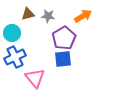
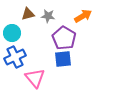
purple pentagon: rotated 10 degrees counterclockwise
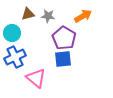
pink triangle: moved 1 px right; rotated 10 degrees counterclockwise
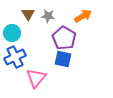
brown triangle: rotated 48 degrees counterclockwise
blue square: rotated 18 degrees clockwise
pink triangle: rotated 30 degrees clockwise
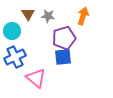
orange arrow: rotated 42 degrees counterclockwise
cyan circle: moved 2 px up
purple pentagon: rotated 25 degrees clockwise
blue square: moved 2 px up; rotated 18 degrees counterclockwise
pink triangle: rotated 30 degrees counterclockwise
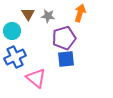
orange arrow: moved 3 px left, 3 px up
blue square: moved 3 px right, 2 px down
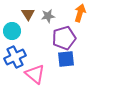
gray star: rotated 16 degrees counterclockwise
pink triangle: moved 1 px left, 4 px up
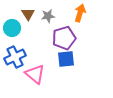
cyan circle: moved 3 px up
